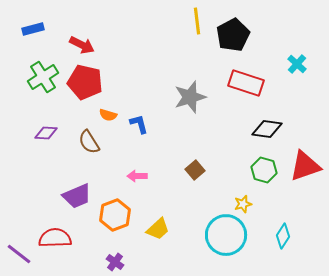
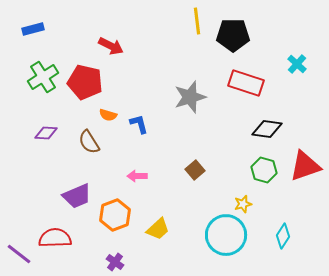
black pentagon: rotated 28 degrees clockwise
red arrow: moved 29 px right, 1 px down
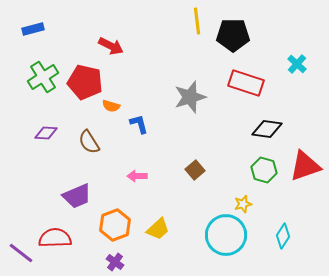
orange semicircle: moved 3 px right, 9 px up
orange hexagon: moved 10 px down
purple line: moved 2 px right, 1 px up
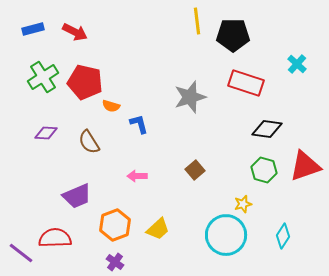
red arrow: moved 36 px left, 14 px up
